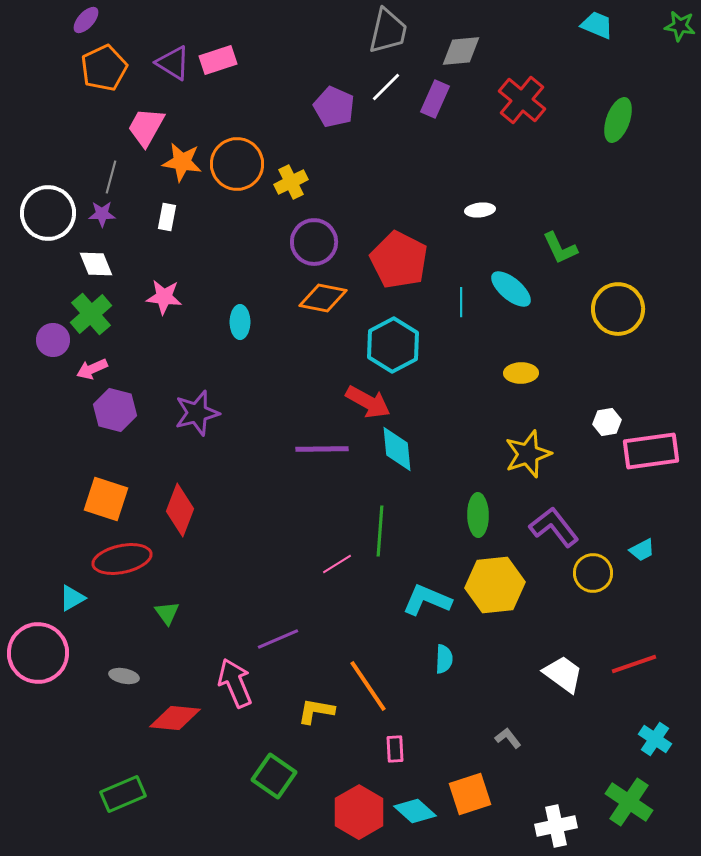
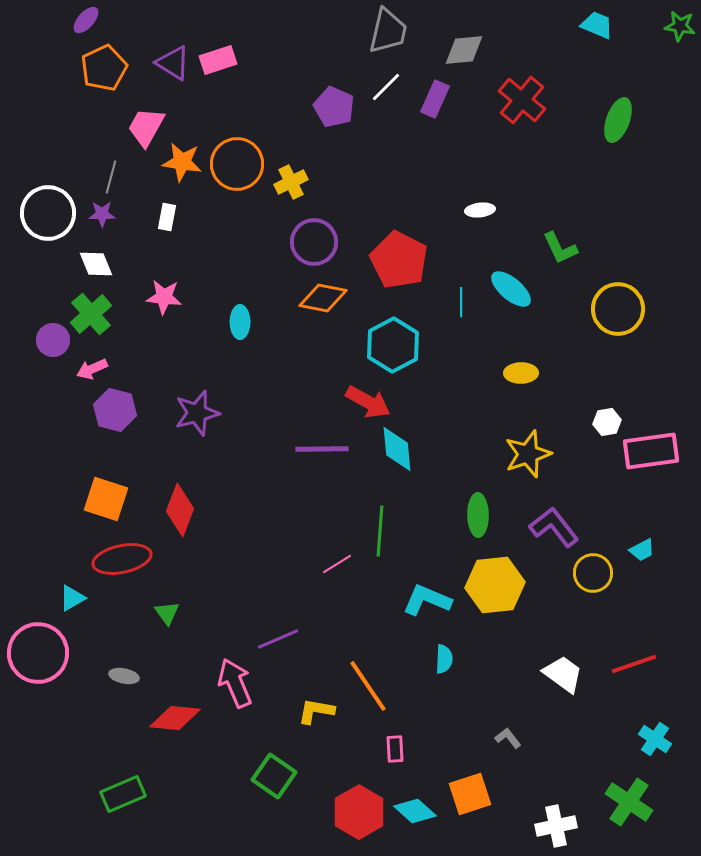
gray diamond at (461, 51): moved 3 px right, 1 px up
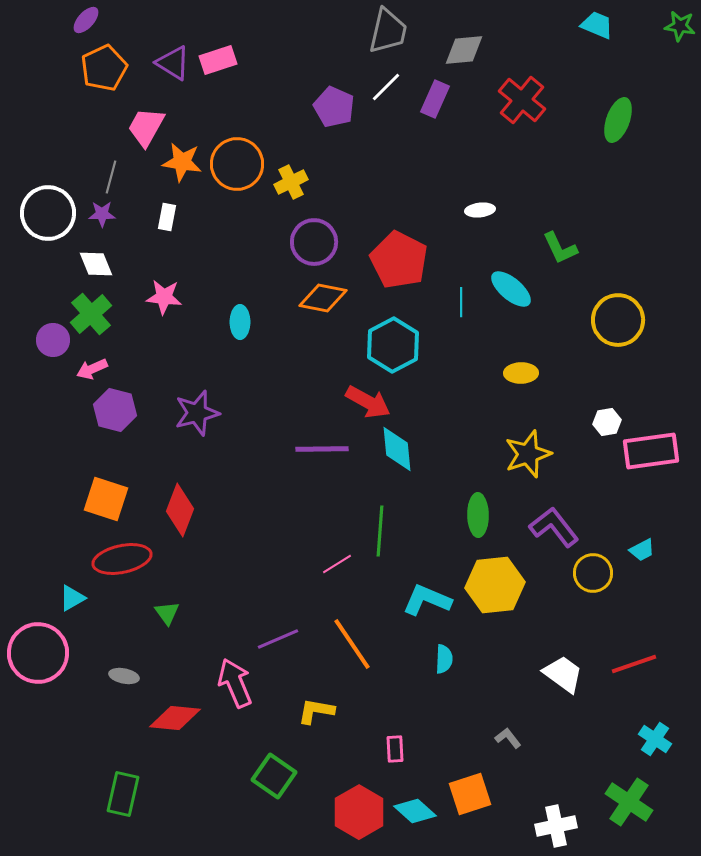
yellow circle at (618, 309): moved 11 px down
orange line at (368, 686): moved 16 px left, 42 px up
green rectangle at (123, 794): rotated 54 degrees counterclockwise
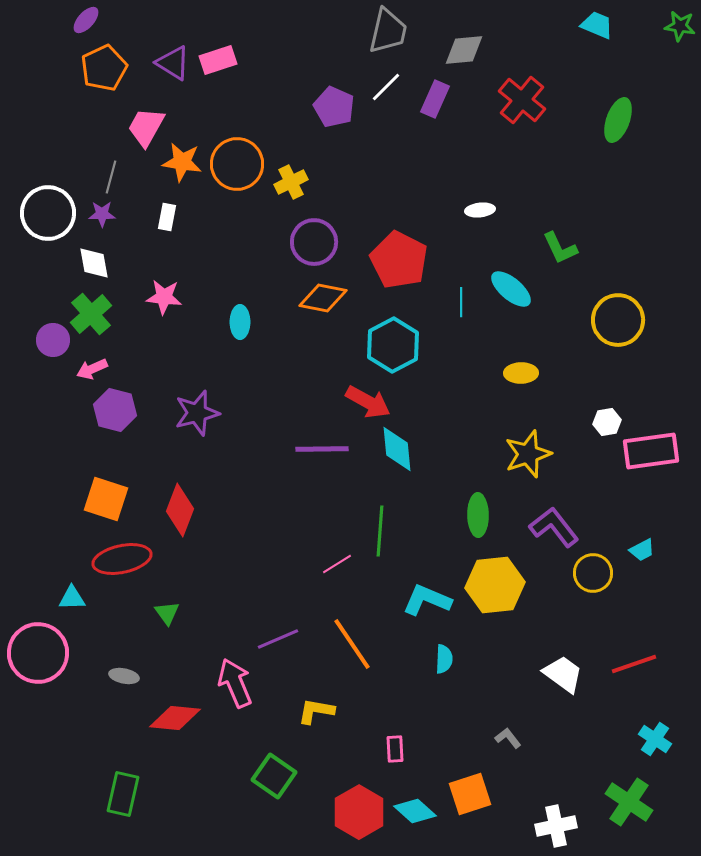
white diamond at (96, 264): moved 2 px left, 1 px up; rotated 12 degrees clockwise
cyan triangle at (72, 598): rotated 28 degrees clockwise
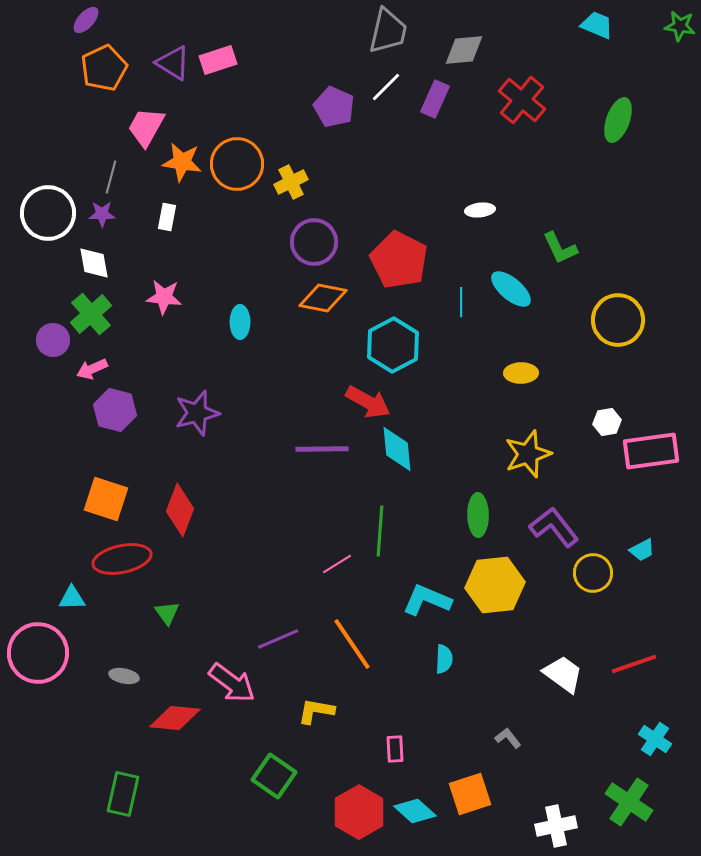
pink arrow at (235, 683): moved 3 px left; rotated 150 degrees clockwise
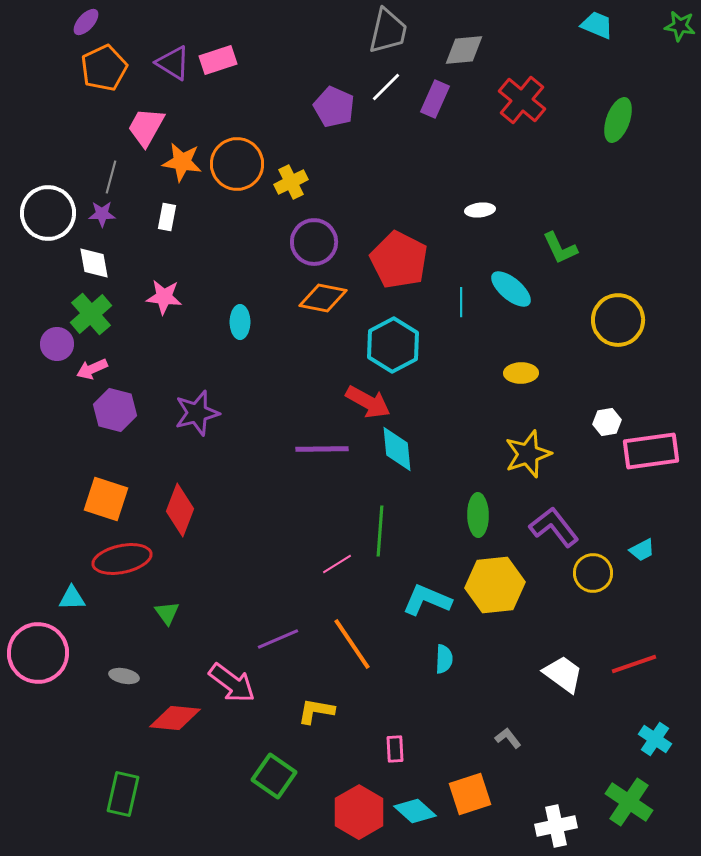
purple ellipse at (86, 20): moved 2 px down
purple circle at (53, 340): moved 4 px right, 4 px down
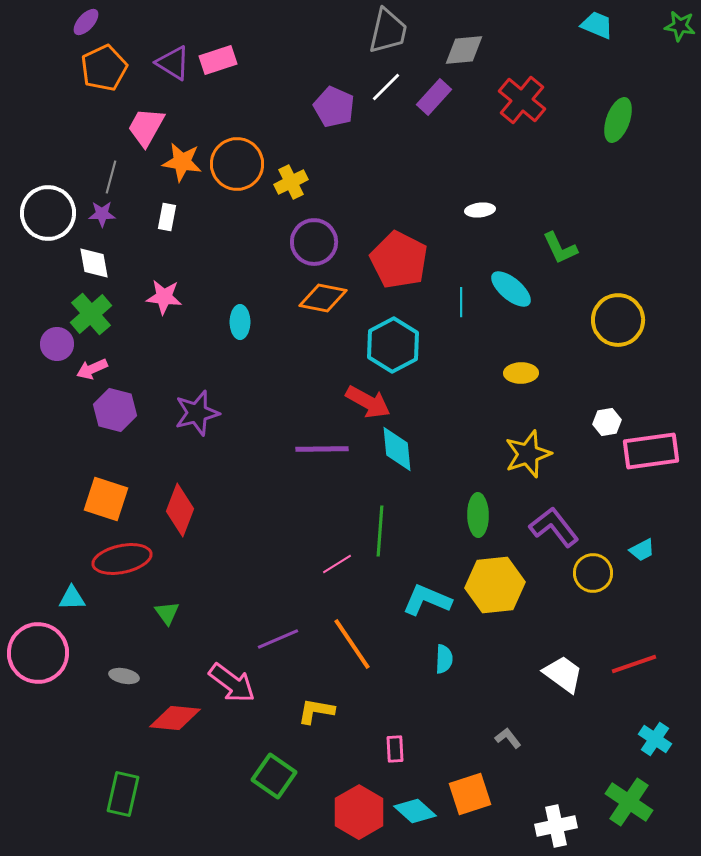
purple rectangle at (435, 99): moved 1 px left, 2 px up; rotated 18 degrees clockwise
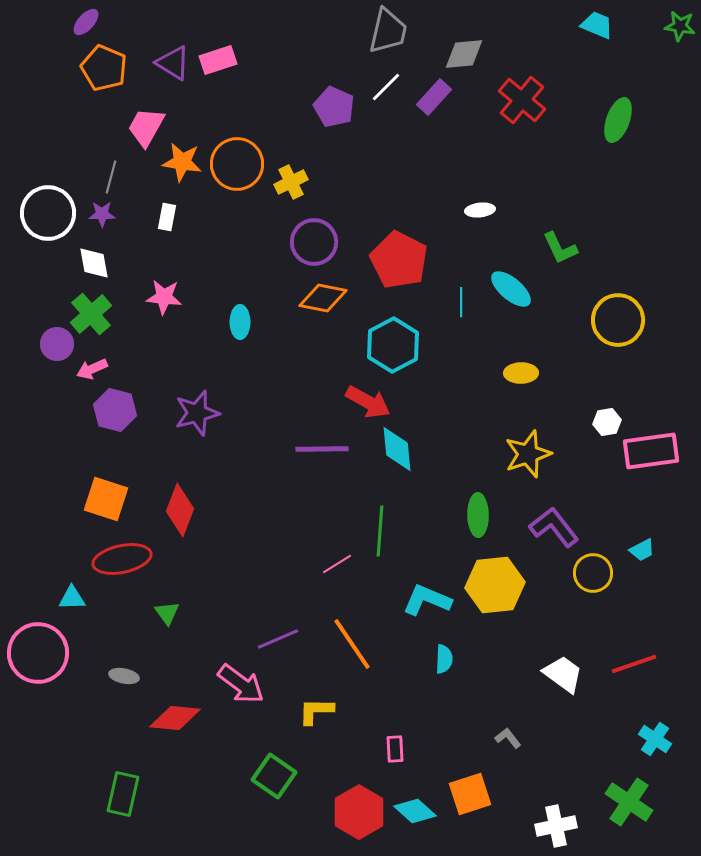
gray diamond at (464, 50): moved 4 px down
orange pentagon at (104, 68): rotated 24 degrees counterclockwise
pink arrow at (232, 683): moved 9 px right, 1 px down
yellow L-shape at (316, 711): rotated 9 degrees counterclockwise
